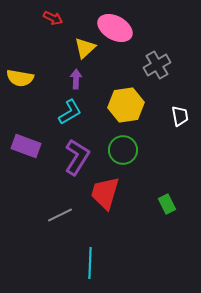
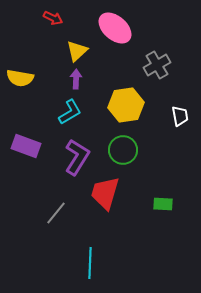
pink ellipse: rotated 12 degrees clockwise
yellow triangle: moved 8 px left, 3 px down
green rectangle: moved 4 px left; rotated 60 degrees counterclockwise
gray line: moved 4 px left, 2 px up; rotated 25 degrees counterclockwise
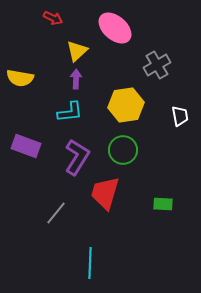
cyan L-shape: rotated 24 degrees clockwise
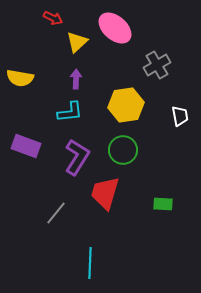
yellow triangle: moved 9 px up
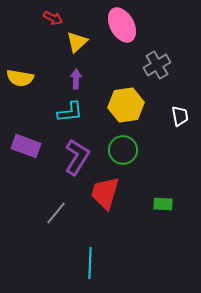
pink ellipse: moved 7 px right, 3 px up; rotated 20 degrees clockwise
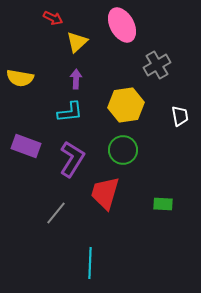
purple L-shape: moved 5 px left, 2 px down
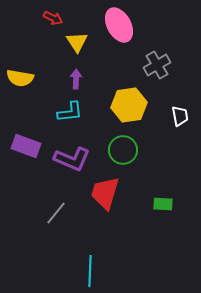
pink ellipse: moved 3 px left
yellow triangle: rotated 20 degrees counterclockwise
yellow hexagon: moved 3 px right
purple L-shape: rotated 81 degrees clockwise
cyan line: moved 8 px down
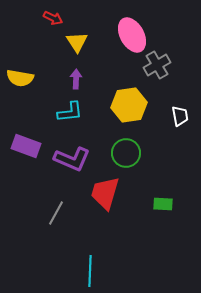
pink ellipse: moved 13 px right, 10 px down
green circle: moved 3 px right, 3 px down
gray line: rotated 10 degrees counterclockwise
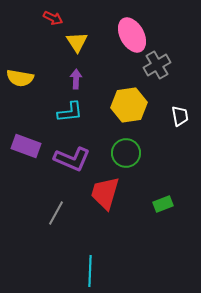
green rectangle: rotated 24 degrees counterclockwise
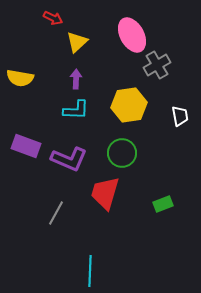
yellow triangle: rotated 20 degrees clockwise
cyan L-shape: moved 6 px right, 2 px up; rotated 8 degrees clockwise
green circle: moved 4 px left
purple L-shape: moved 3 px left
